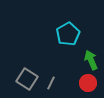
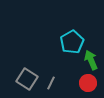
cyan pentagon: moved 4 px right, 8 px down
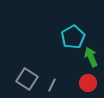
cyan pentagon: moved 1 px right, 5 px up
green arrow: moved 3 px up
gray line: moved 1 px right, 2 px down
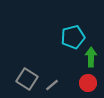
cyan pentagon: rotated 15 degrees clockwise
green arrow: rotated 24 degrees clockwise
gray line: rotated 24 degrees clockwise
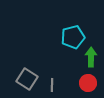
gray line: rotated 48 degrees counterclockwise
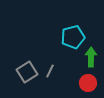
gray square: moved 7 px up; rotated 25 degrees clockwise
gray line: moved 2 px left, 14 px up; rotated 24 degrees clockwise
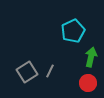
cyan pentagon: moved 6 px up; rotated 10 degrees counterclockwise
green arrow: rotated 12 degrees clockwise
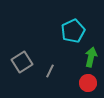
gray square: moved 5 px left, 10 px up
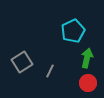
green arrow: moved 4 px left, 1 px down
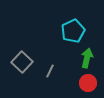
gray square: rotated 15 degrees counterclockwise
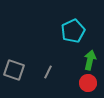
green arrow: moved 3 px right, 2 px down
gray square: moved 8 px left, 8 px down; rotated 25 degrees counterclockwise
gray line: moved 2 px left, 1 px down
